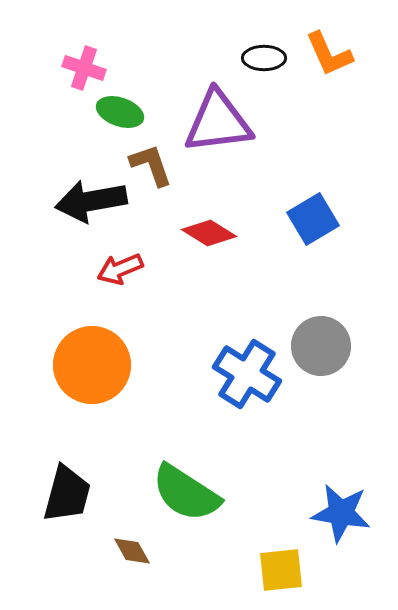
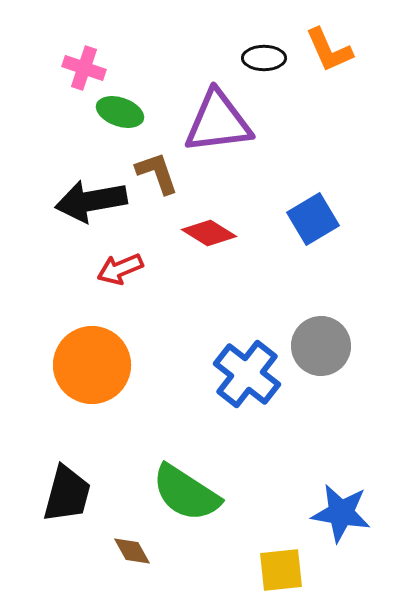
orange L-shape: moved 4 px up
brown L-shape: moved 6 px right, 8 px down
blue cross: rotated 6 degrees clockwise
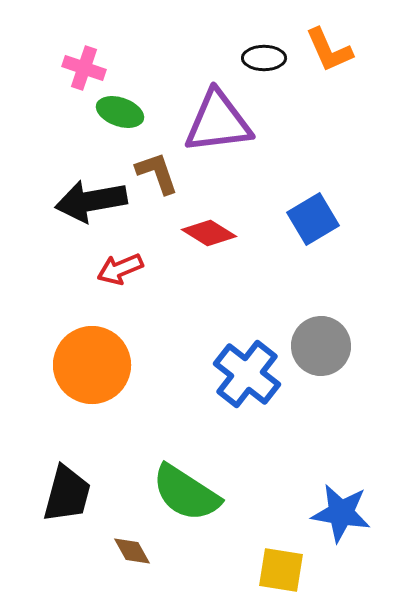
yellow square: rotated 15 degrees clockwise
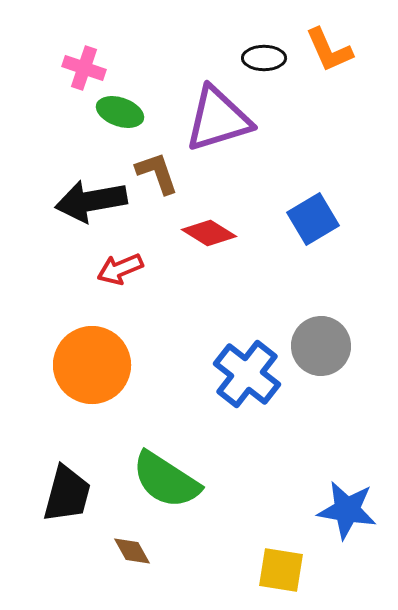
purple triangle: moved 3 px up; rotated 10 degrees counterclockwise
green semicircle: moved 20 px left, 13 px up
blue star: moved 6 px right, 3 px up
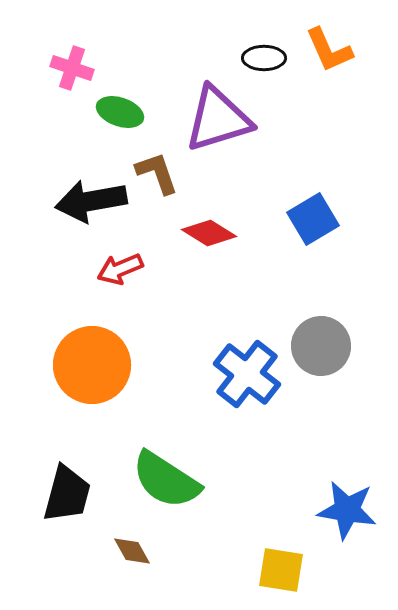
pink cross: moved 12 px left
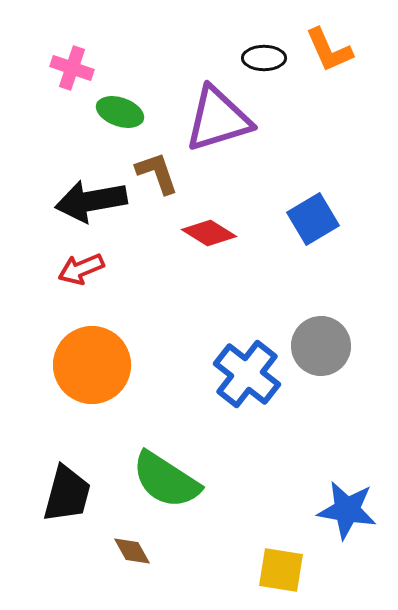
red arrow: moved 39 px left
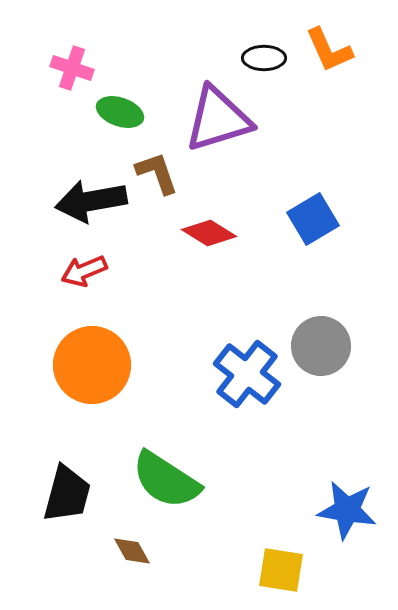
red arrow: moved 3 px right, 2 px down
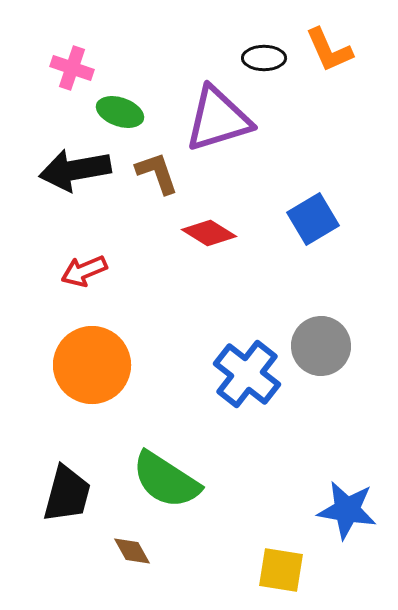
black arrow: moved 16 px left, 31 px up
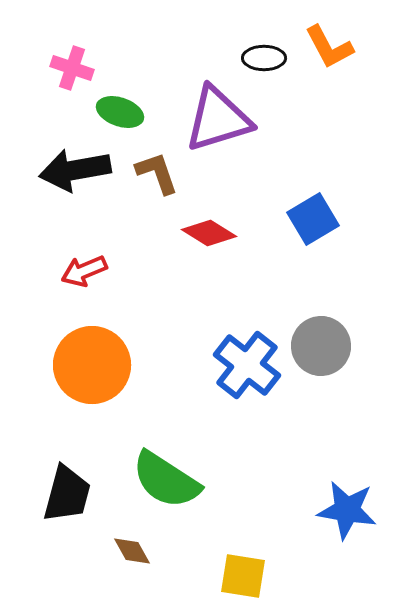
orange L-shape: moved 3 px up; rotated 4 degrees counterclockwise
blue cross: moved 9 px up
yellow square: moved 38 px left, 6 px down
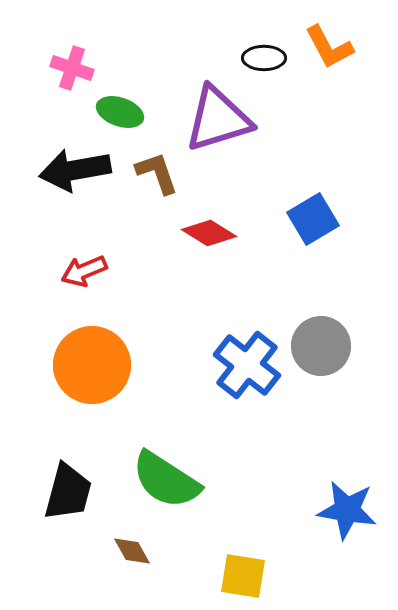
black trapezoid: moved 1 px right, 2 px up
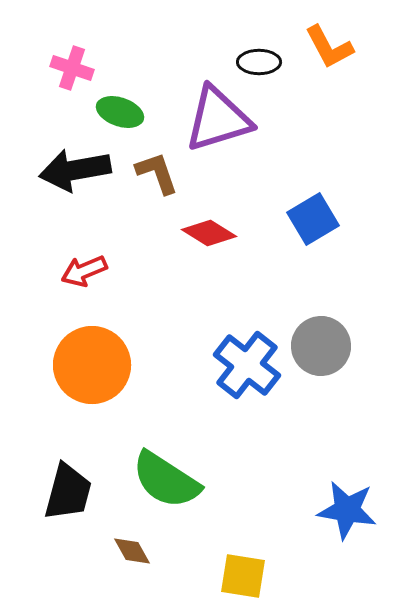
black ellipse: moved 5 px left, 4 px down
